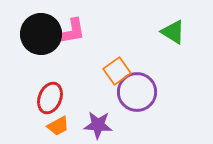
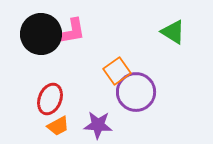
purple circle: moved 1 px left
red ellipse: moved 1 px down
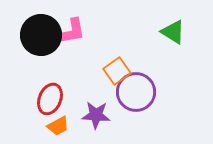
black circle: moved 1 px down
purple star: moved 2 px left, 10 px up
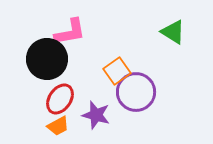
black circle: moved 6 px right, 24 px down
red ellipse: moved 10 px right; rotated 12 degrees clockwise
purple star: rotated 12 degrees clockwise
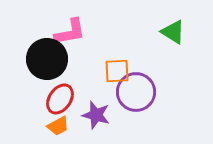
orange square: rotated 32 degrees clockwise
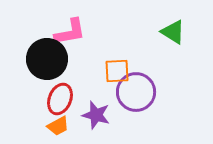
red ellipse: rotated 12 degrees counterclockwise
